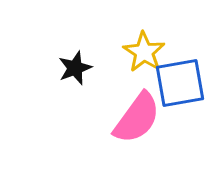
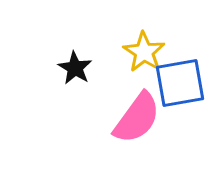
black star: rotated 20 degrees counterclockwise
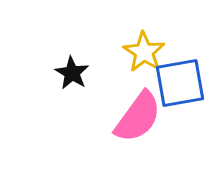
black star: moved 3 px left, 5 px down
pink semicircle: moved 1 px right, 1 px up
